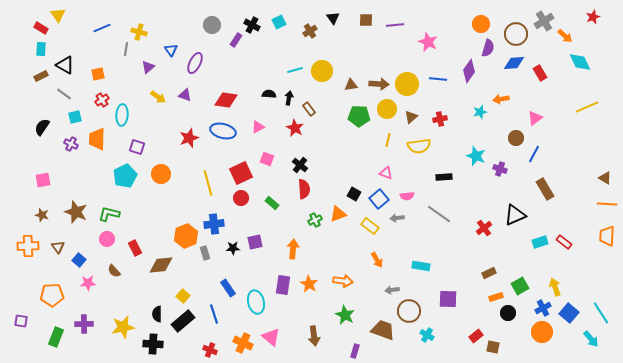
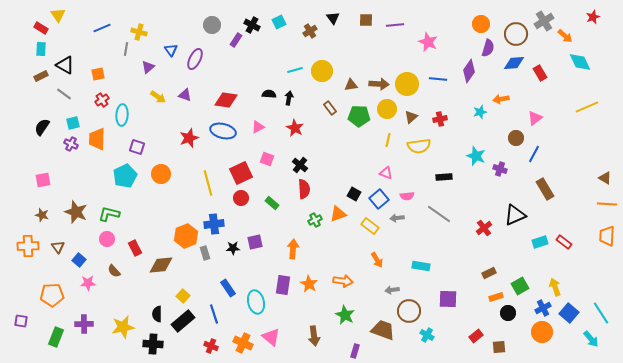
purple ellipse at (195, 63): moved 4 px up
brown rectangle at (309, 109): moved 21 px right, 1 px up
cyan square at (75, 117): moved 2 px left, 6 px down
brown square at (493, 347): moved 6 px right; rotated 16 degrees counterclockwise
red cross at (210, 350): moved 1 px right, 4 px up
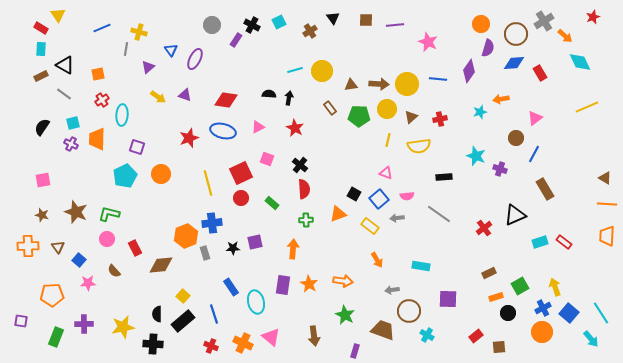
green cross at (315, 220): moved 9 px left; rotated 24 degrees clockwise
blue cross at (214, 224): moved 2 px left, 1 px up
blue rectangle at (228, 288): moved 3 px right, 1 px up
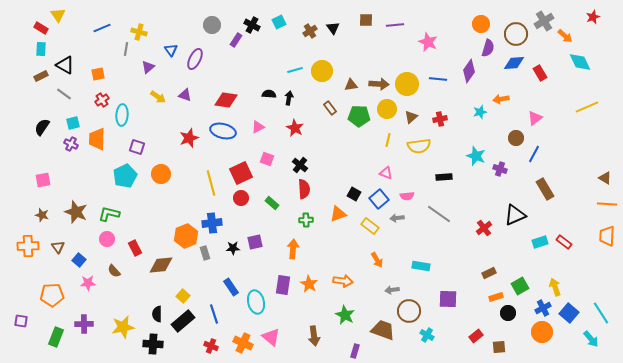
black triangle at (333, 18): moved 10 px down
yellow line at (208, 183): moved 3 px right
